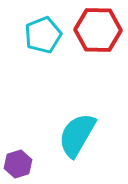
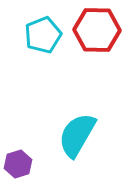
red hexagon: moved 1 px left
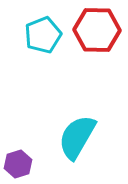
cyan semicircle: moved 2 px down
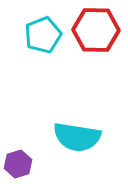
red hexagon: moved 1 px left
cyan semicircle: rotated 111 degrees counterclockwise
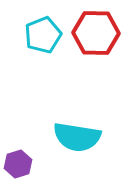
red hexagon: moved 3 px down
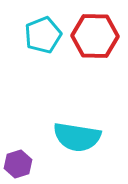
red hexagon: moved 1 px left, 3 px down
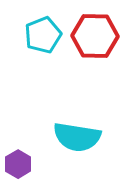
purple hexagon: rotated 12 degrees counterclockwise
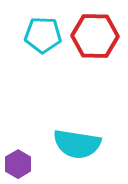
cyan pentagon: rotated 24 degrees clockwise
cyan semicircle: moved 7 px down
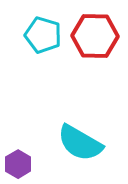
cyan pentagon: rotated 15 degrees clockwise
cyan semicircle: moved 3 px right, 1 px up; rotated 21 degrees clockwise
